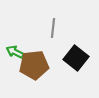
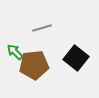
gray line: moved 11 px left; rotated 66 degrees clockwise
green arrow: rotated 18 degrees clockwise
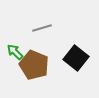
brown pentagon: rotated 28 degrees clockwise
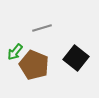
green arrow: rotated 96 degrees counterclockwise
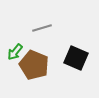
black square: rotated 15 degrees counterclockwise
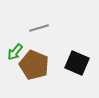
gray line: moved 3 px left
black square: moved 1 px right, 5 px down
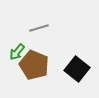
green arrow: moved 2 px right
black square: moved 6 px down; rotated 15 degrees clockwise
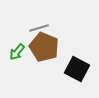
brown pentagon: moved 10 px right, 18 px up
black square: rotated 10 degrees counterclockwise
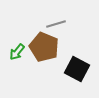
gray line: moved 17 px right, 4 px up
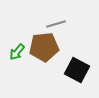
brown pentagon: rotated 28 degrees counterclockwise
black square: moved 1 px down
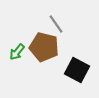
gray line: rotated 72 degrees clockwise
brown pentagon: rotated 20 degrees clockwise
